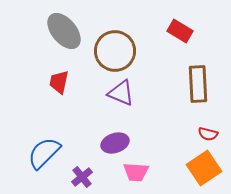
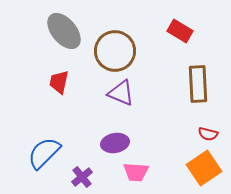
purple ellipse: rotated 8 degrees clockwise
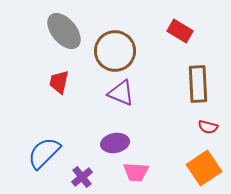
red semicircle: moved 7 px up
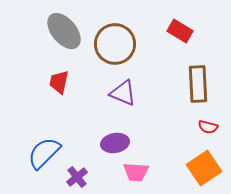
brown circle: moved 7 px up
purple triangle: moved 2 px right
purple cross: moved 5 px left
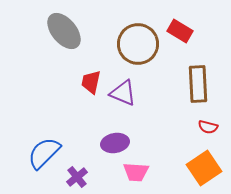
brown circle: moved 23 px right
red trapezoid: moved 32 px right
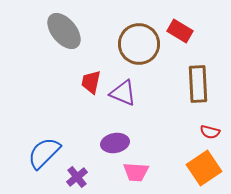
brown circle: moved 1 px right
red semicircle: moved 2 px right, 5 px down
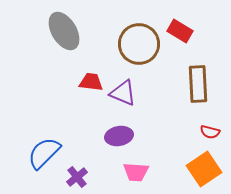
gray ellipse: rotated 9 degrees clockwise
red trapezoid: rotated 85 degrees clockwise
purple ellipse: moved 4 px right, 7 px up
orange square: moved 1 px down
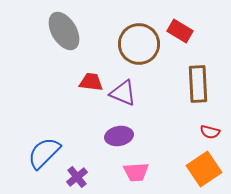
pink trapezoid: rotated 8 degrees counterclockwise
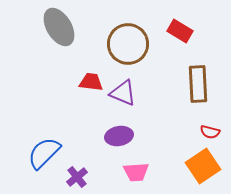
gray ellipse: moved 5 px left, 4 px up
brown circle: moved 11 px left
orange square: moved 1 px left, 3 px up
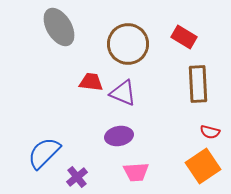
red rectangle: moved 4 px right, 6 px down
